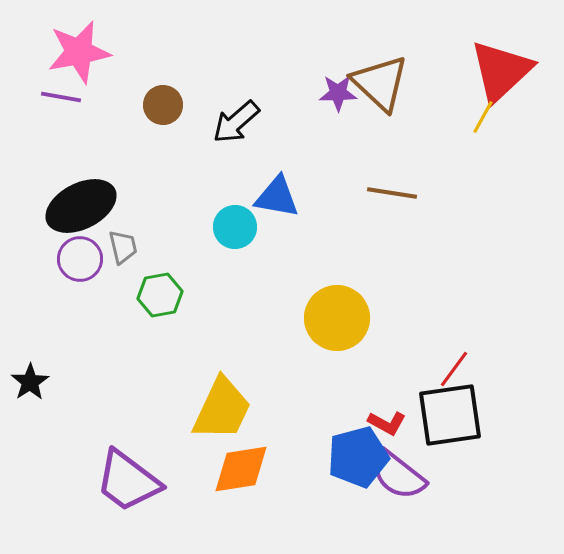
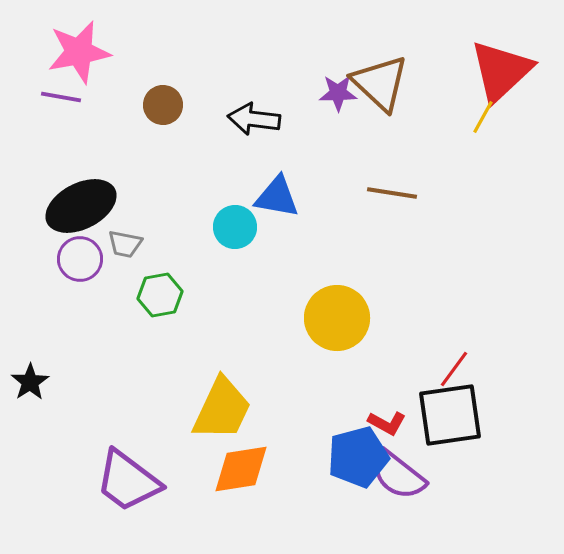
black arrow: moved 18 px right, 3 px up; rotated 48 degrees clockwise
gray trapezoid: moved 2 px right, 3 px up; rotated 114 degrees clockwise
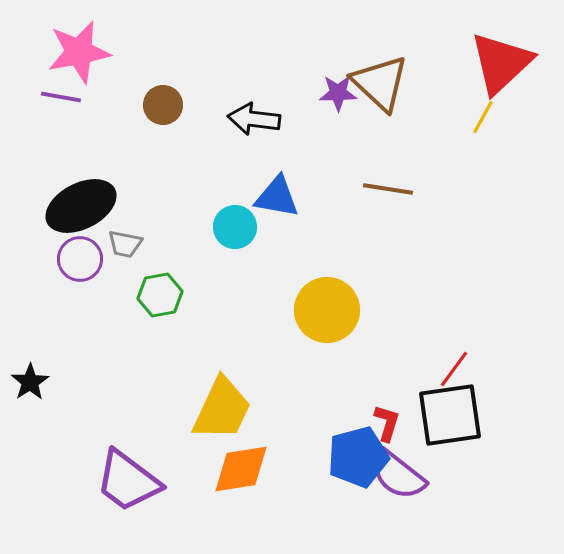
red triangle: moved 8 px up
brown line: moved 4 px left, 4 px up
yellow circle: moved 10 px left, 8 px up
red L-shape: rotated 102 degrees counterclockwise
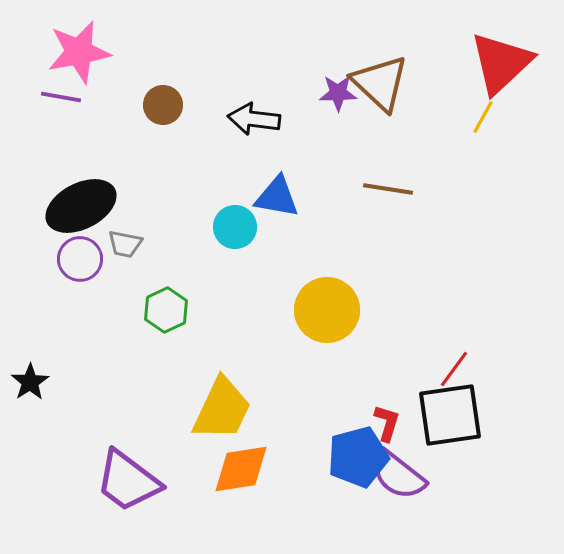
green hexagon: moved 6 px right, 15 px down; rotated 15 degrees counterclockwise
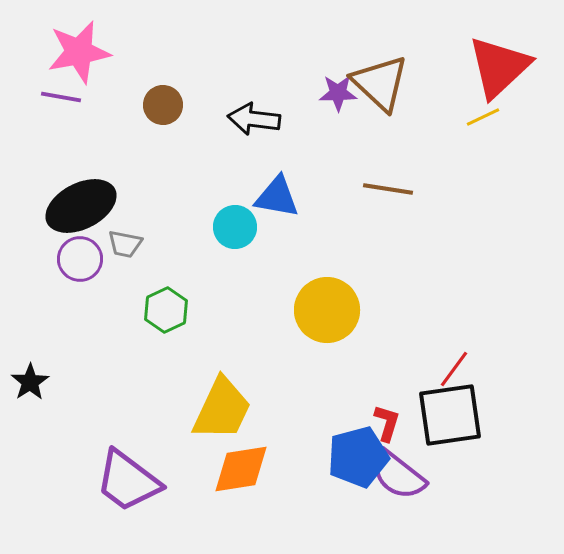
red triangle: moved 2 px left, 4 px down
yellow line: rotated 36 degrees clockwise
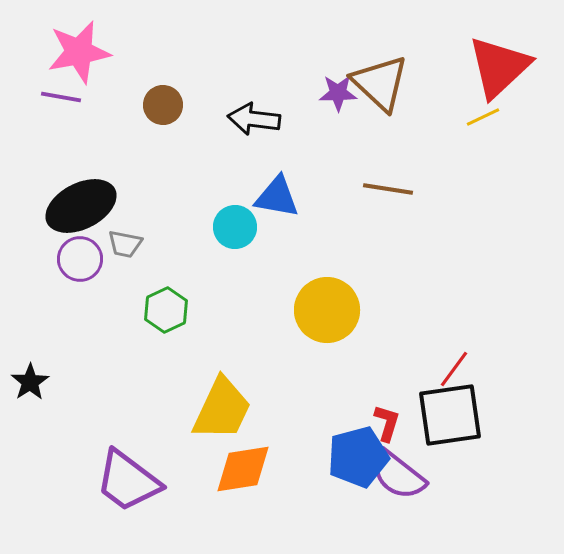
orange diamond: moved 2 px right
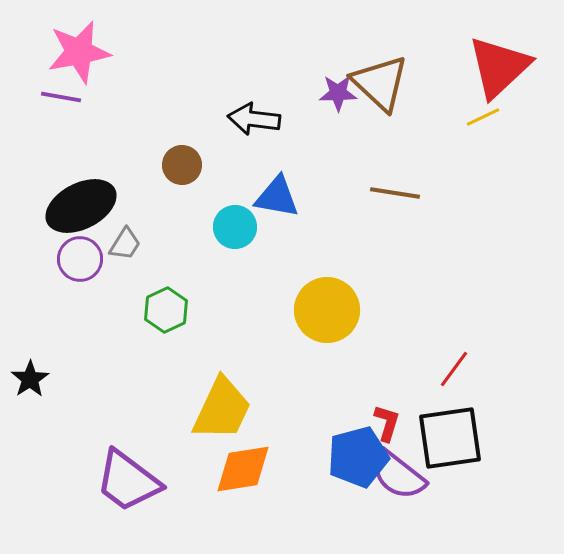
brown circle: moved 19 px right, 60 px down
brown line: moved 7 px right, 4 px down
gray trapezoid: rotated 69 degrees counterclockwise
black star: moved 3 px up
black square: moved 23 px down
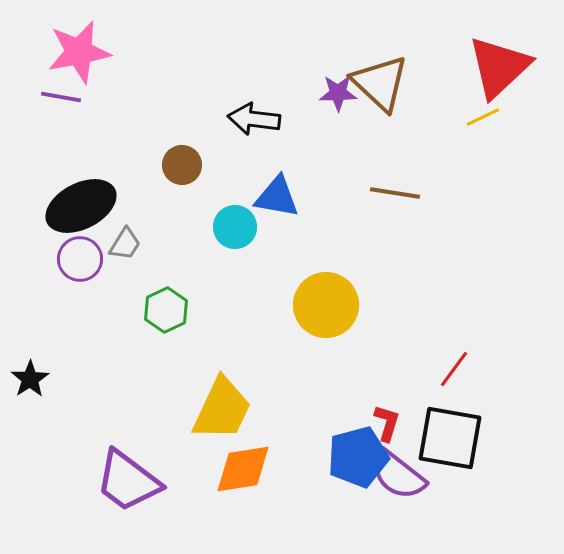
yellow circle: moved 1 px left, 5 px up
black square: rotated 18 degrees clockwise
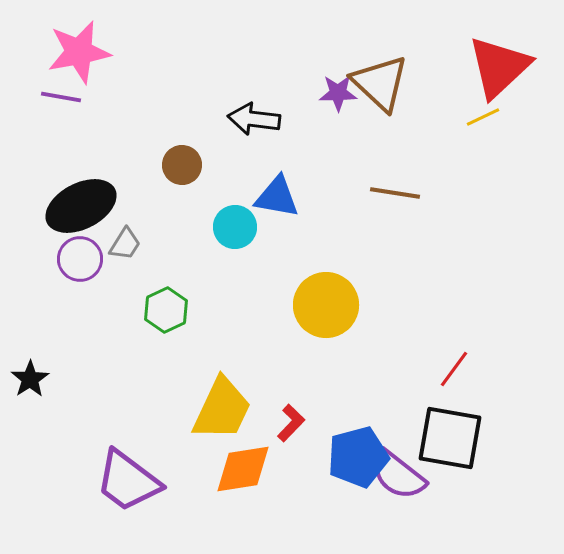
red L-shape: moved 96 px left; rotated 27 degrees clockwise
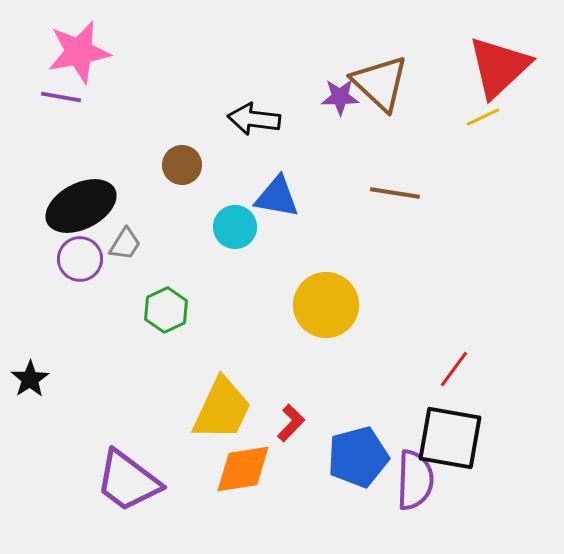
purple star: moved 2 px right, 4 px down
purple semicircle: moved 17 px right, 5 px down; rotated 126 degrees counterclockwise
